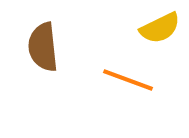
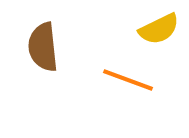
yellow semicircle: moved 1 px left, 1 px down
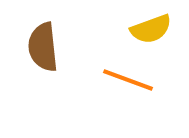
yellow semicircle: moved 8 px left; rotated 6 degrees clockwise
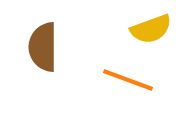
brown semicircle: rotated 6 degrees clockwise
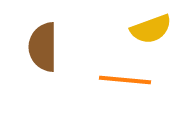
orange line: moved 3 px left; rotated 15 degrees counterclockwise
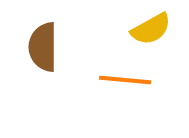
yellow semicircle: rotated 9 degrees counterclockwise
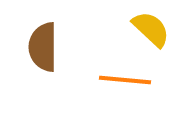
yellow semicircle: rotated 108 degrees counterclockwise
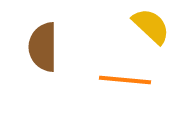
yellow semicircle: moved 3 px up
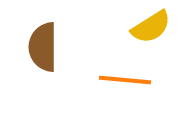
yellow semicircle: moved 1 px down; rotated 105 degrees clockwise
